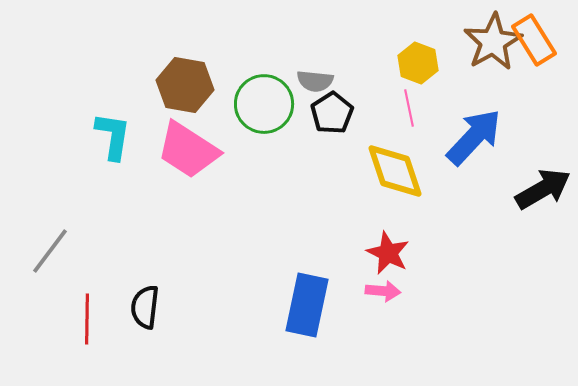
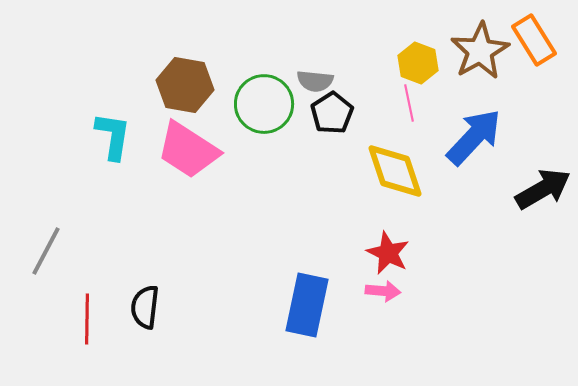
brown star: moved 13 px left, 9 px down
pink line: moved 5 px up
gray line: moved 4 px left; rotated 9 degrees counterclockwise
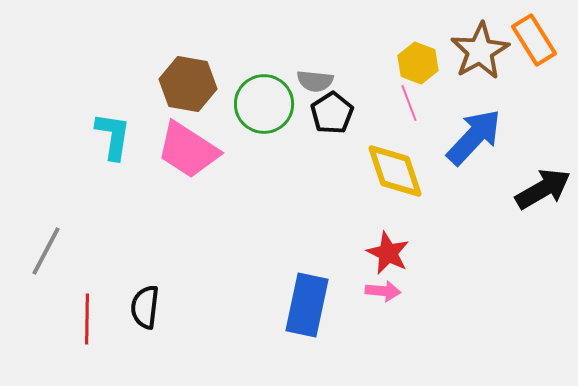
brown hexagon: moved 3 px right, 1 px up
pink line: rotated 9 degrees counterclockwise
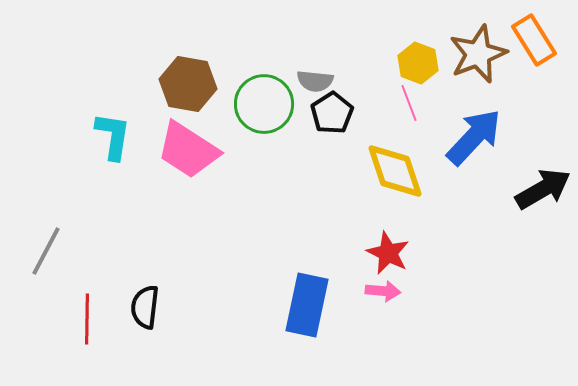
brown star: moved 2 px left, 3 px down; rotated 8 degrees clockwise
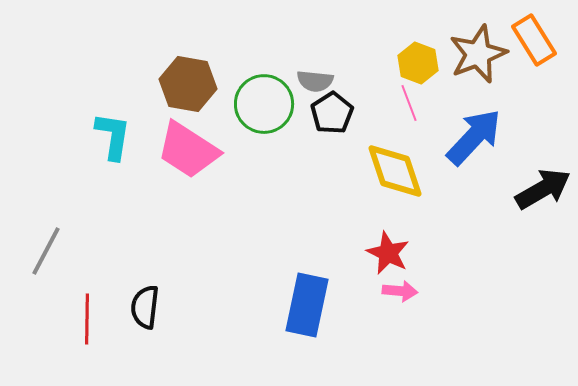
pink arrow: moved 17 px right
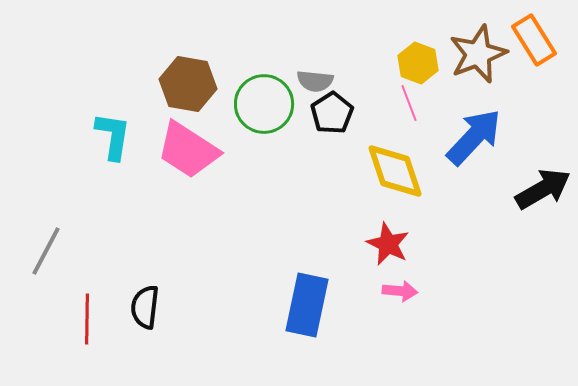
red star: moved 9 px up
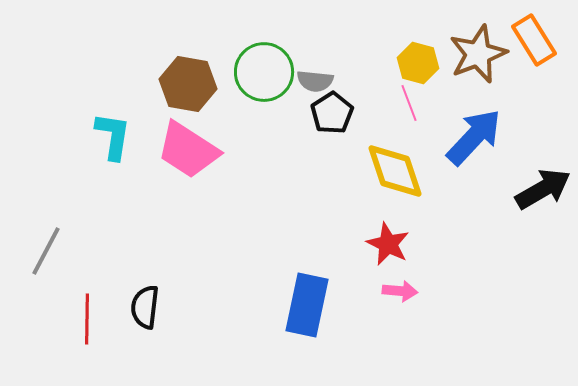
yellow hexagon: rotated 6 degrees counterclockwise
green circle: moved 32 px up
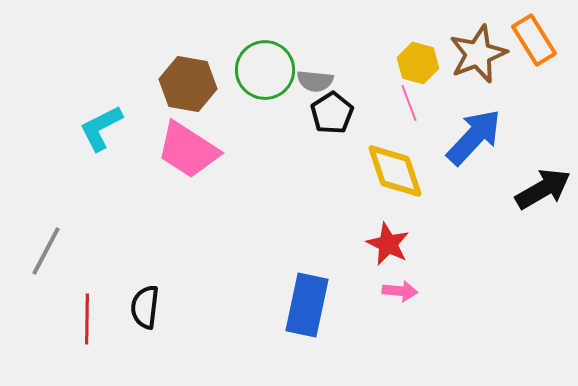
green circle: moved 1 px right, 2 px up
cyan L-shape: moved 12 px left, 8 px up; rotated 126 degrees counterclockwise
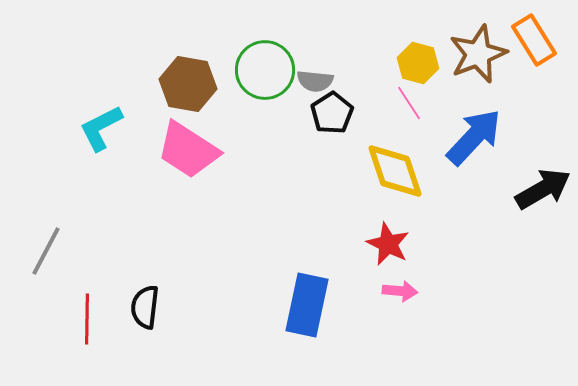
pink line: rotated 12 degrees counterclockwise
